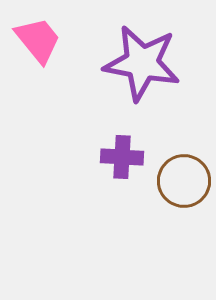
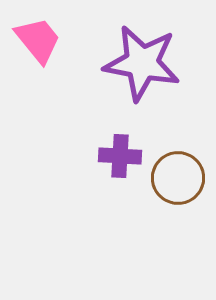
purple cross: moved 2 px left, 1 px up
brown circle: moved 6 px left, 3 px up
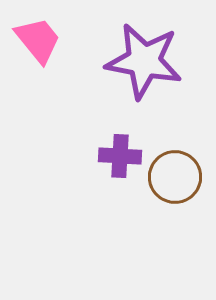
purple star: moved 2 px right, 2 px up
brown circle: moved 3 px left, 1 px up
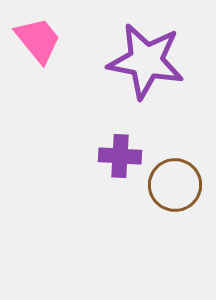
purple star: moved 2 px right
brown circle: moved 8 px down
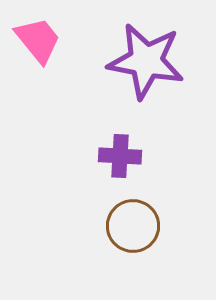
brown circle: moved 42 px left, 41 px down
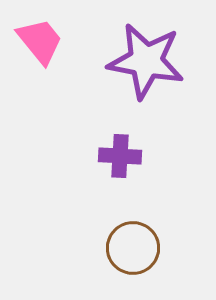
pink trapezoid: moved 2 px right, 1 px down
brown circle: moved 22 px down
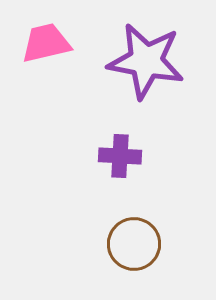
pink trapezoid: moved 6 px right, 2 px down; rotated 64 degrees counterclockwise
brown circle: moved 1 px right, 4 px up
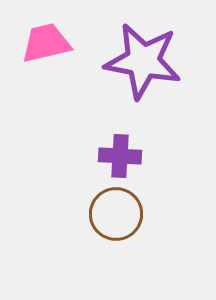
purple star: moved 3 px left
brown circle: moved 18 px left, 30 px up
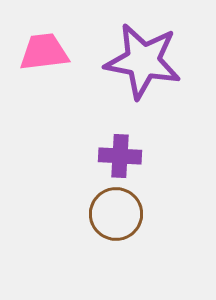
pink trapezoid: moved 2 px left, 9 px down; rotated 6 degrees clockwise
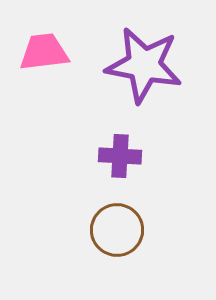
purple star: moved 1 px right, 4 px down
brown circle: moved 1 px right, 16 px down
